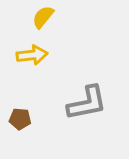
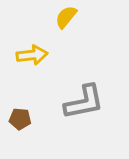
yellow semicircle: moved 23 px right
gray L-shape: moved 3 px left, 1 px up
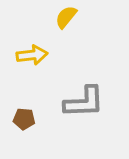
gray L-shape: rotated 9 degrees clockwise
brown pentagon: moved 4 px right
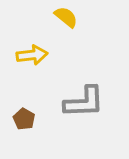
yellow semicircle: rotated 90 degrees clockwise
brown pentagon: rotated 25 degrees clockwise
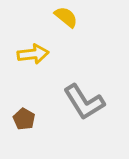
yellow arrow: moved 1 px right, 1 px up
gray L-shape: rotated 60 degrees clockwise
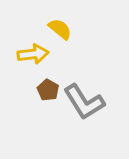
yellow semicircle: moved 6 px left, 12 px down
brown pentagon: moved 24 px right, 29 px up
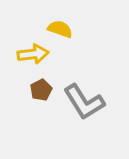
yellow semicircle: rotated 20 degrees counterclockwise
brown pentagon: moved 7 px left; rotated 15 degrees clockwise
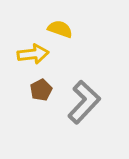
gray L-shape: rotated 105 degrees counterclockwise
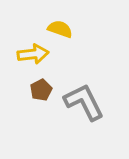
gray L-shape: rotated 69 degrees counterclockwise
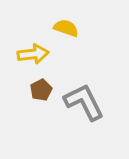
yellow semicircle: moved 6 px right, 1 px up
